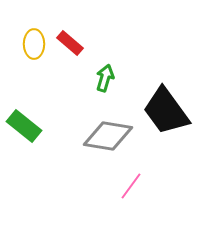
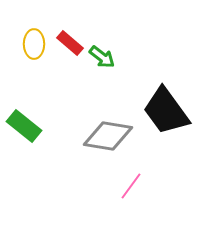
green arrow: moved 3 px left, 21 px up; rotated 112 degrees clockwise
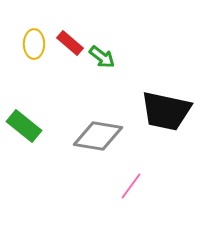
black trapezoid: rotated 42 degrees counterclockwise
gray diamond: moved 10 px left
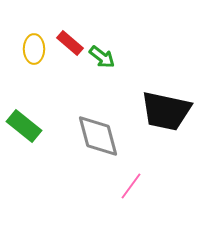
yellow ellipse: moved 5 px down
gray diamond: rotated 66 degrees clockwise
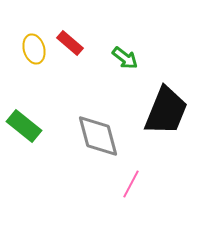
yellow ellipse: rotated 16 degrees counterclockwise
green arrow: moved 23 px right, 1 px down
black trapezoid: rotated 80 degrees counterclockwise
pink line: moved 2 px up; rotated 8 degrees counterclockwise
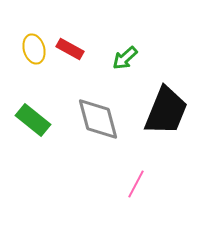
red rectangle: moved 6 px down; rotated 12 degrees counterclockwise
green arrow: rotated 100 degrees clockwise
green rectangle: moved 9 px right, 6 px up
gray diamond: moved 17 px up
pink line: moved 5 px right
